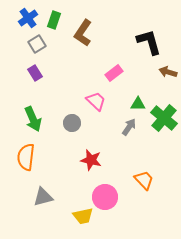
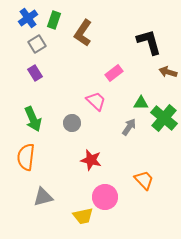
green triangle: moved 3 px right, 1 px up
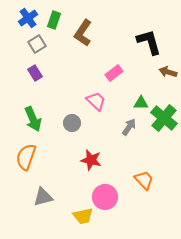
orange semicircle: rotated 12 degrees clockwise
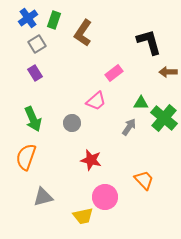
brown arrow: rotated 18 degrees counterclockwise
pink trapezoid: rotated 95 degrees clockwise
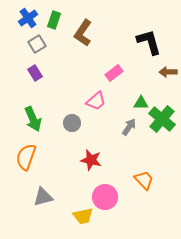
green cross: moved 2 px left, 1 px down
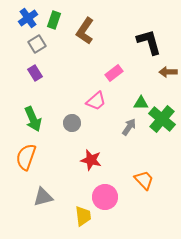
brown L-shape: moved 2 px right, 2 px up
yellow trapezoid: rotated 85 degrees counterclockwise
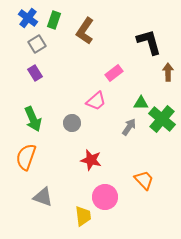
blue cross: rotated 18 degrees counterclockwise
brown arrow: rotated 90 degrees clockwise
gray triangle: rotated 35 degrees clockwise
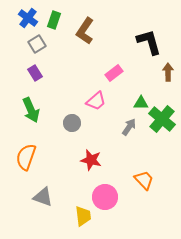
green arrow: moved 2 px left, 9 px up
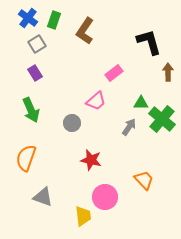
orange semicircle: moved 1 px down
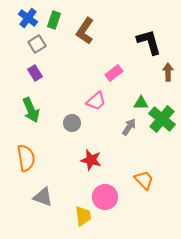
orange semicircle: rotated 152 degrees clockwise
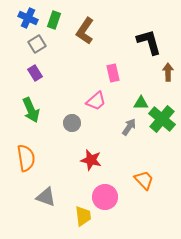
blue cross: rotated 12 degrees counterclockwise
pink rectangle: moved 1 px left; rotated 66 degrees counterclockwise
gray triangle: moved 3 px right
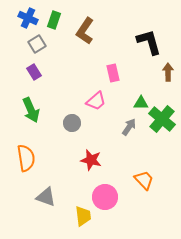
purple rectangle: moved 1 px left, 1 px up
